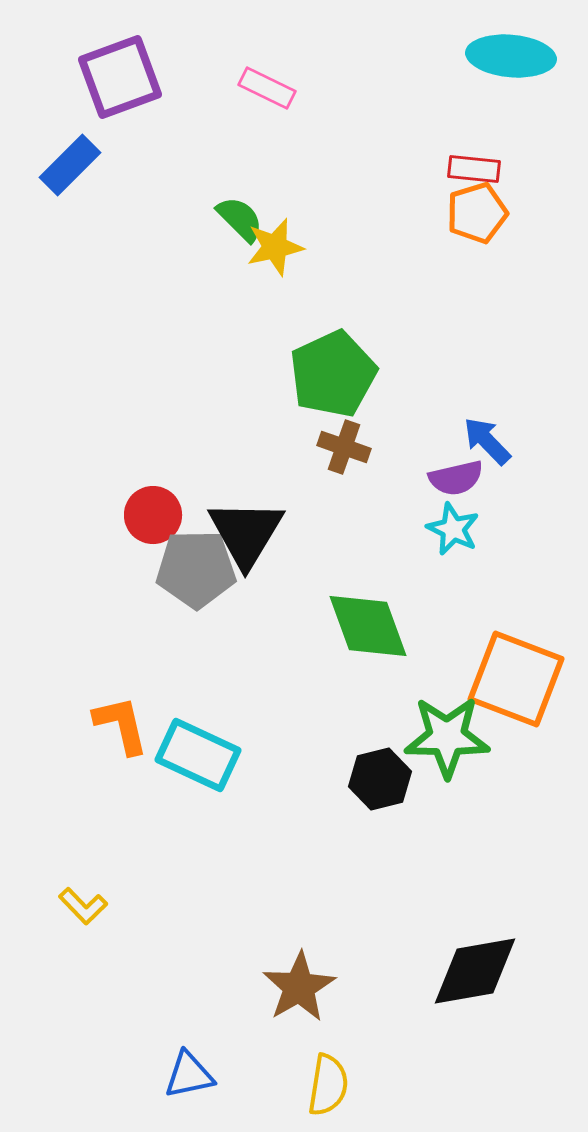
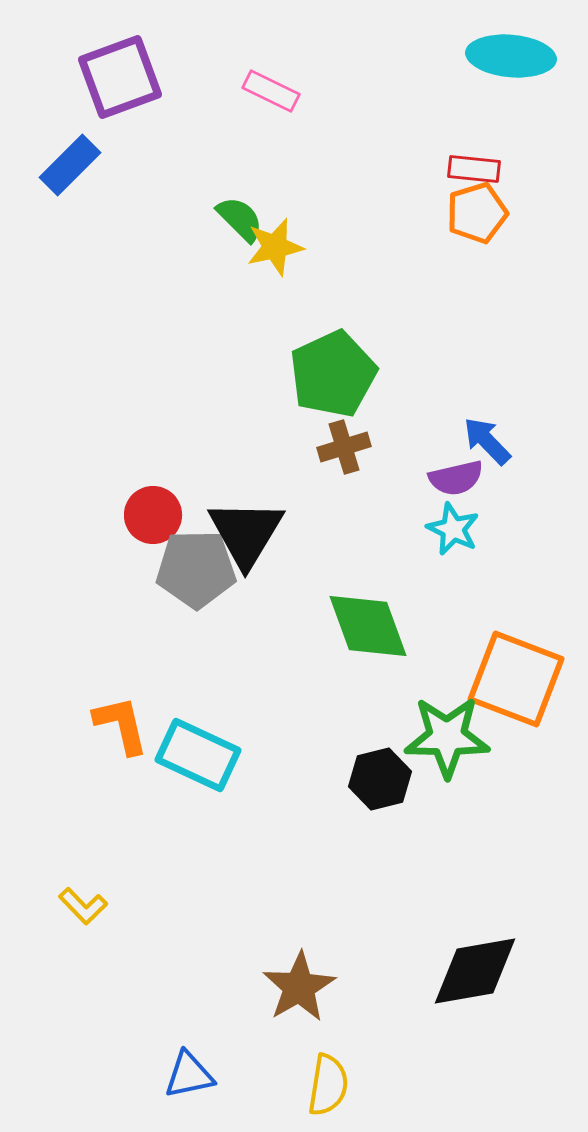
pink rectangle: moved 4 px right, 3 px down
brown cross: rotated 36 degrees counterclockwise
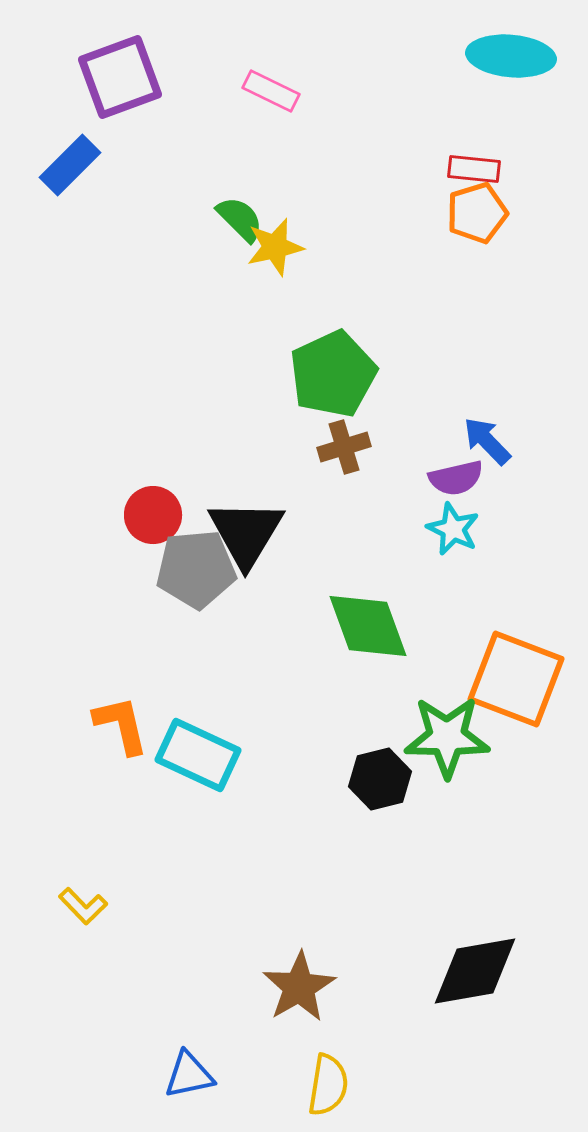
gray pentagon: rotated 4 degrees counterclockwise
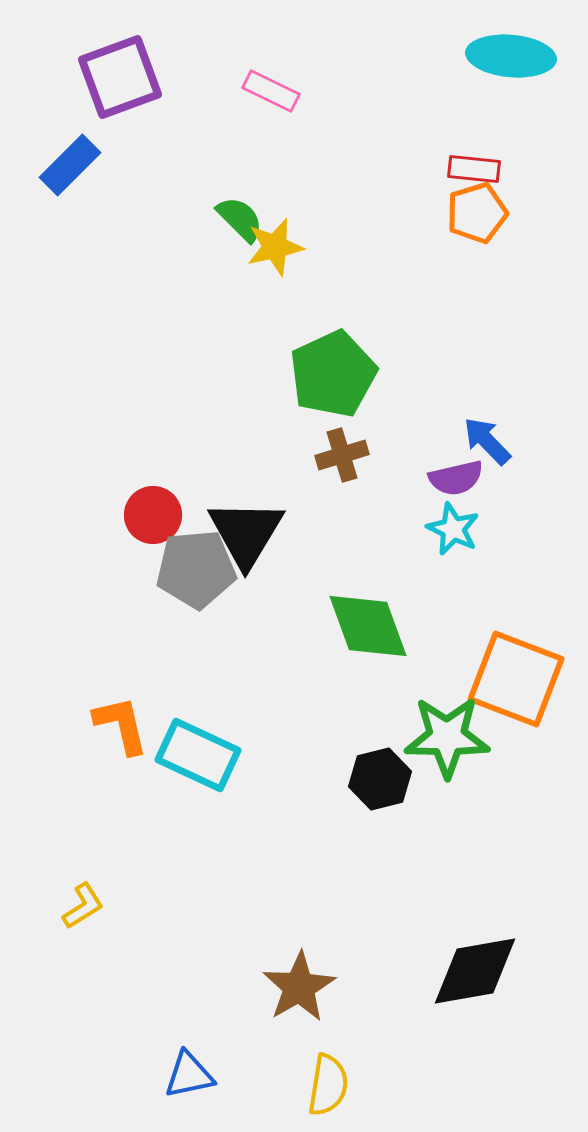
brown cross: moved 2 px left, 8 px down
yellow L-shape: rotated 78 degrees counterclockwise
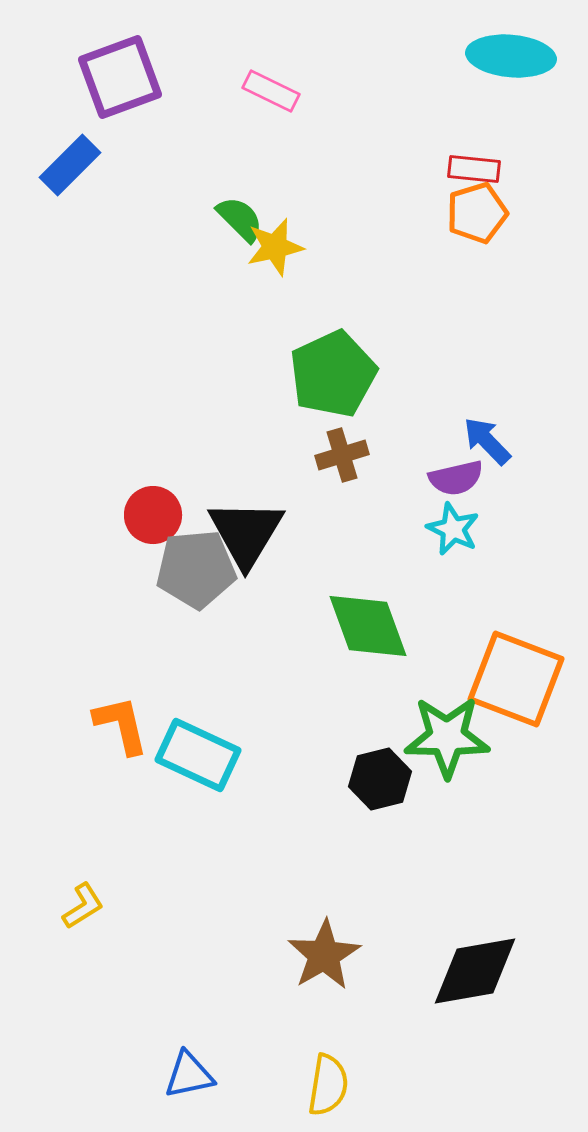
brown star: moved 25 px right, 32 px up
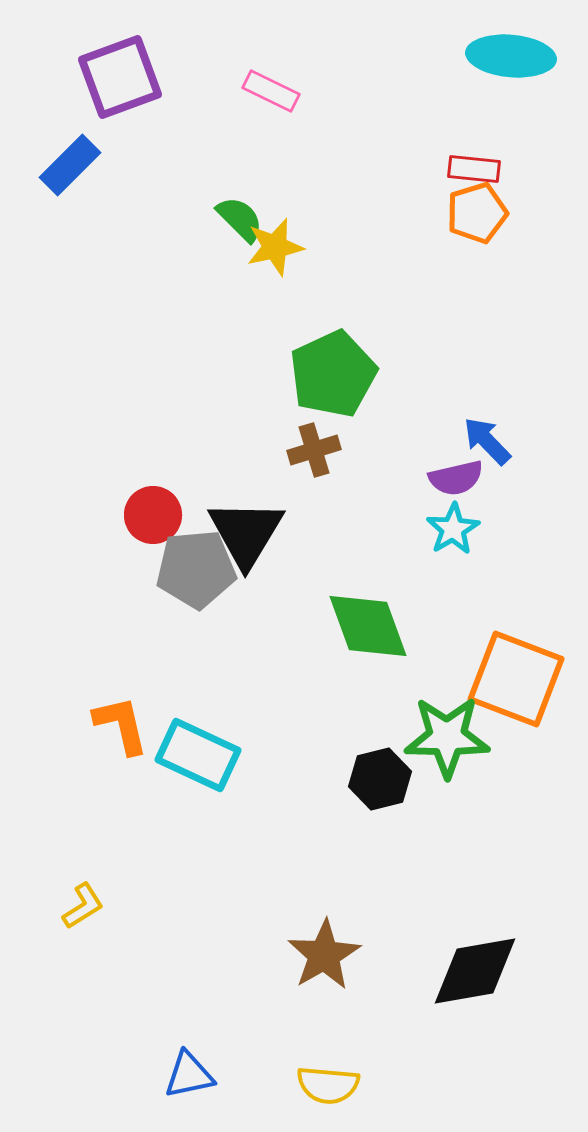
brown cross: moved 28 px left, 5 px up
cyan star: rotated 16 degrees clockwise
yellow semicircle: rotated 86 degrees clockwise
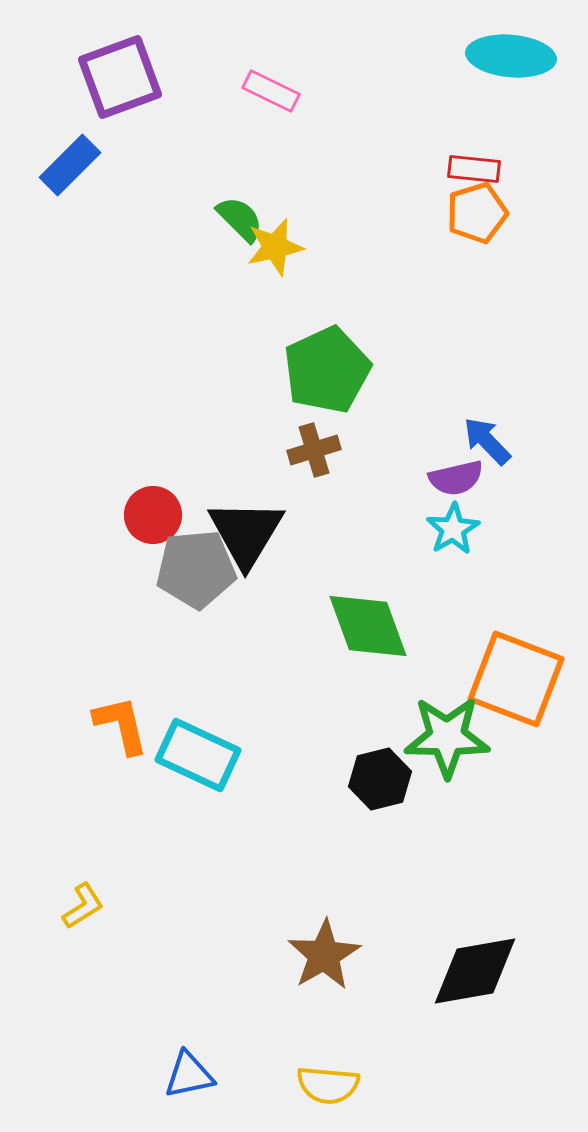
green pentagon: moved 6 px left, 4 px up
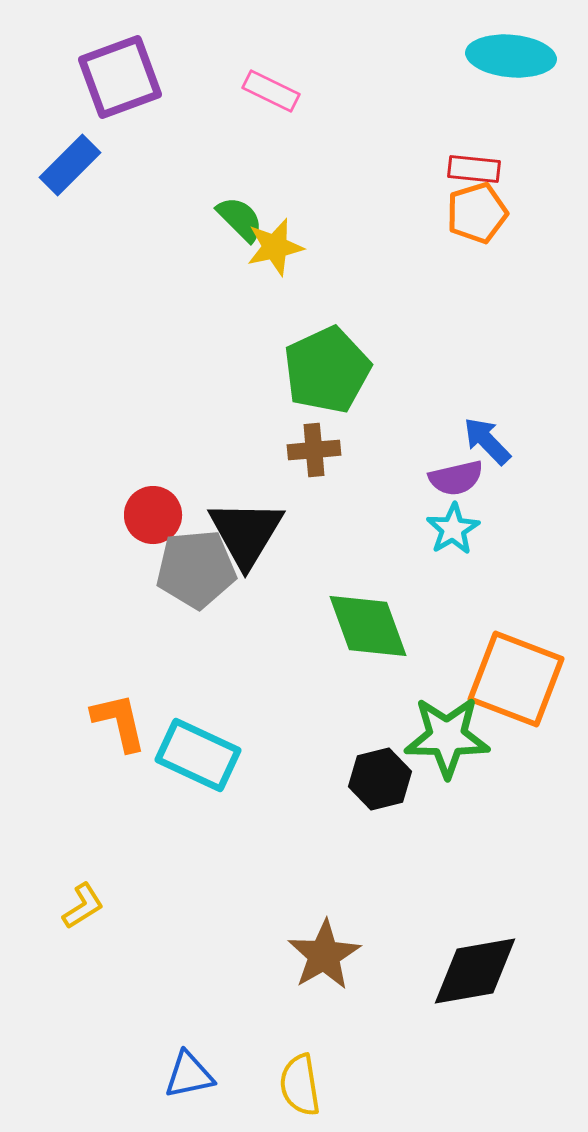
brown cross: rotated 12 degrees clockwise
orange L-shape: moved 2 px left, 3 px up
yellow semicircle: moved 28 px left; rotated 76 degrees clockwise
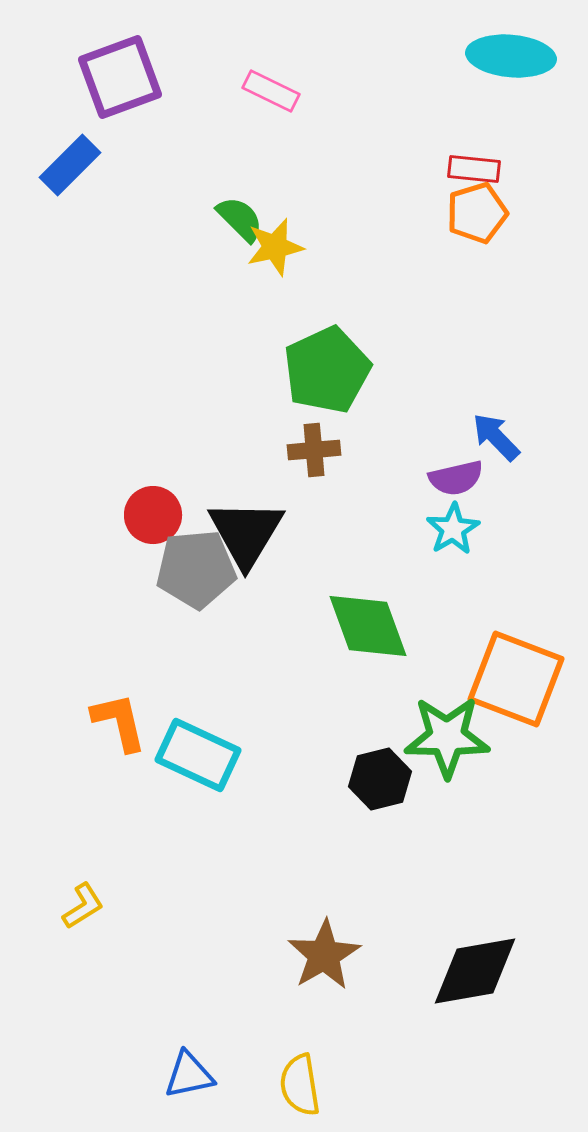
blue arrow: moved 9 px right, 4 px up
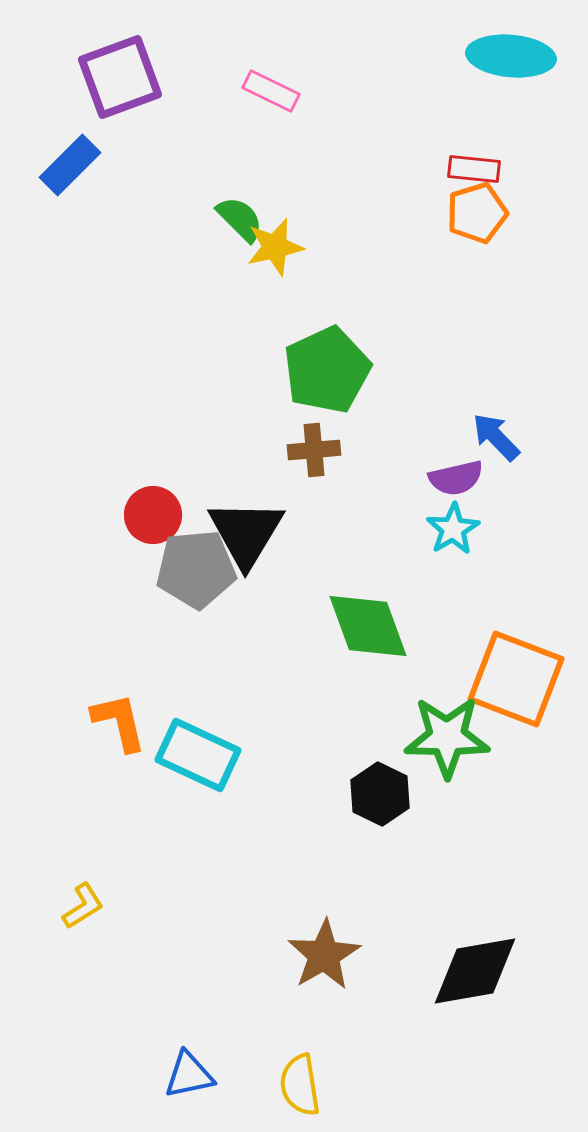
black hexagon: moved 15 px down; rotated 20 degrees counterclockwise
